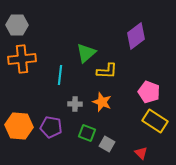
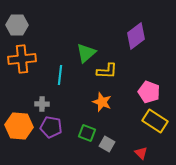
gray cross: moved 33 px left
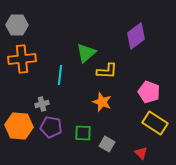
gray cross: rotated 16 degrees counterclockwise
yellow rectangle: moved 2 px down
green square: moved 4 px left; rotated 18 degrees counterclockwise
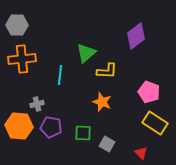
gray cross: moved 5 px left
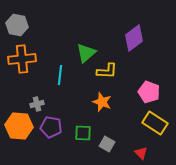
gray hexagon: rotated 10 degrees clockwise
purple diamond: moved 2 px left, 2 px down
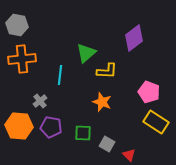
gray cross: moved 3 px right, 3 px up; rotated 24 degrees counterclockwise
yellow rectangle: moved 1 px right, 1 px up
red triangle: moved 12 px left, 2 px down
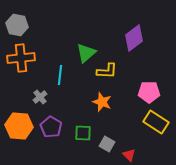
orange cross: moved 1 px left, 1 px up
pink pentagon: rotated 20 degrees counterclockwise
gray cross: moved 4 px up
purple pentagon: rotated 20 degrees clockwise
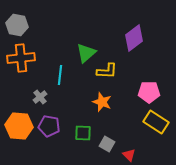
purple pentagon: moved 2 px left, 1 px up; rotated 20 degrees counterclockwise
